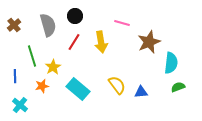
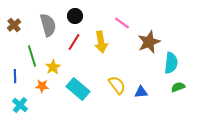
pink line: rotated 21 degrees clockwise
orange star: rotated 16 degrees clockwise
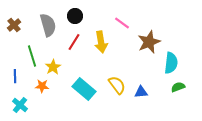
cyan rectangle: moved 6 px right
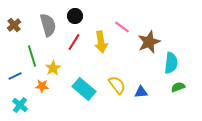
pink line: moved 4 px down
yellow star: moved 1 px down
blue line: rotated 64 degrees clockwise
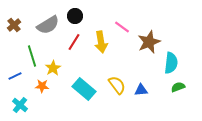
gray semicircle: rotated 75 degrees clockwise
blue triangle: moved 2 px up
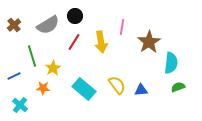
pink line: rotated 63 degrees clockwise
brown star: rotated 10 degrees counterclockwise
blue line: moved 1 px left
orange star: moved 1 px right, 2 px down
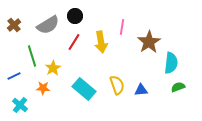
yellow semicircle: rotated 18 degrees clockwise
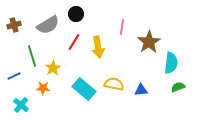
black circle: moved 1 px right, 2 px up
brown cross: rotated 24 degrees clockwise
yellow arrow: moved 3 px left, 5 px down
yellow semicircle: moved 3 px left, 1 px up; rotated 60 degrees counterclockwise
cyan cross: moved 1 px right
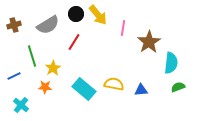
pink line: moved 1 px right, 1 px down
yellow arrow: moved 32 px up; rotated 30 degrees counterclockwise
orange star: moved 2 px right, 1 px up
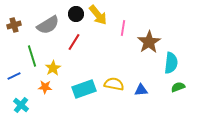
cyan rectangle: rotated 60 degrees counterclockwise
